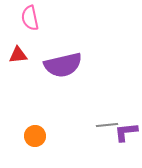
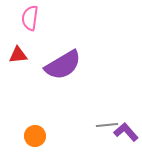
pink semicircle: rotated 20 degrees clockwise
purple semicircle: rotated 18 degrees counterclockwise
purple L-shape: rotated 55 degrees clockwise
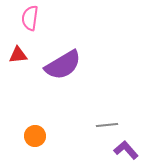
purple L-shape: moved 18 px down
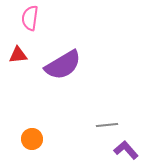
orange circle: moved 3 px left, 3 px down
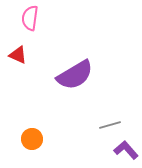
red triangle: rotated 30 degrees clockwise
purple semicircle: moved 12 px right, 10 px down
gray line: moved 3 px right; rotated 10 degrees counterclockwise
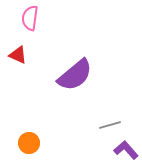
purple semicircle: rotated 9 degrees counterclockwise
orange circle: moved 3 px left, 4 px down
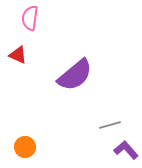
orange circle: moved 4 px left, 4 px down
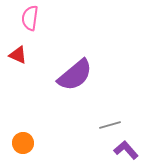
orange circle: moved 2 px left, 4 px up
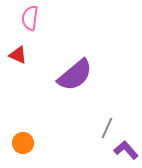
gray line: moved 3 px left, 3 px down; rotated 50 degrees counterclockwise
